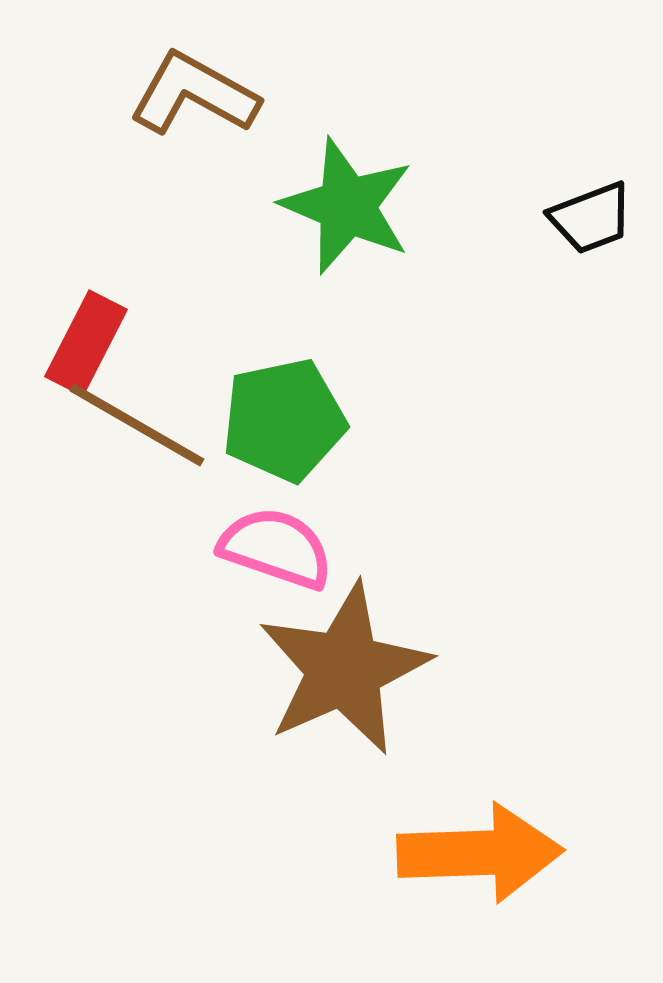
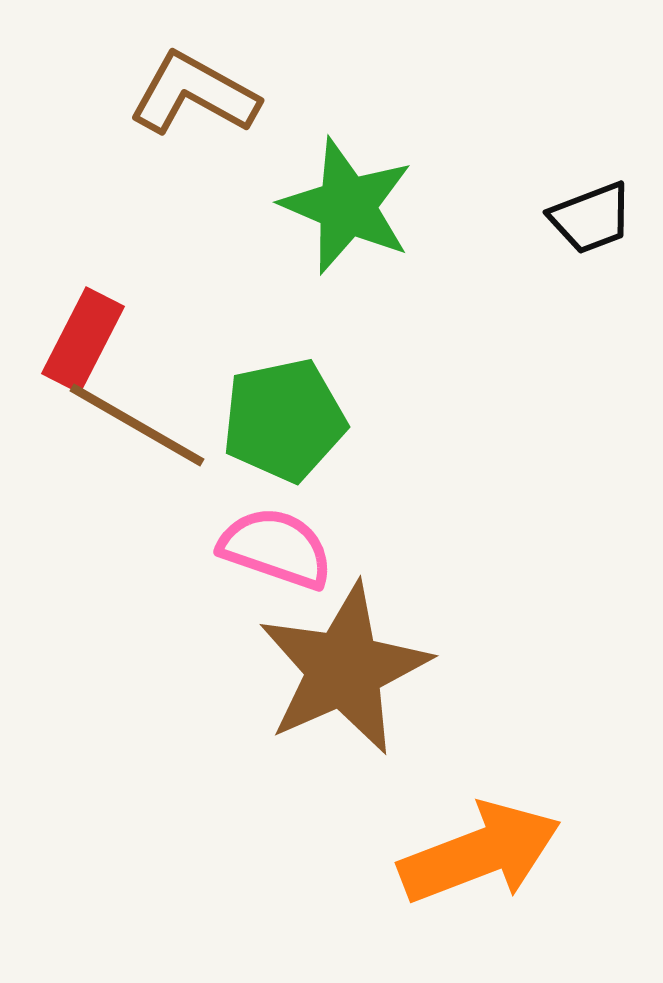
red rectangle: moved 3 px left, 3 px up
orange arrow: rotated 19 degrees counterclockwise
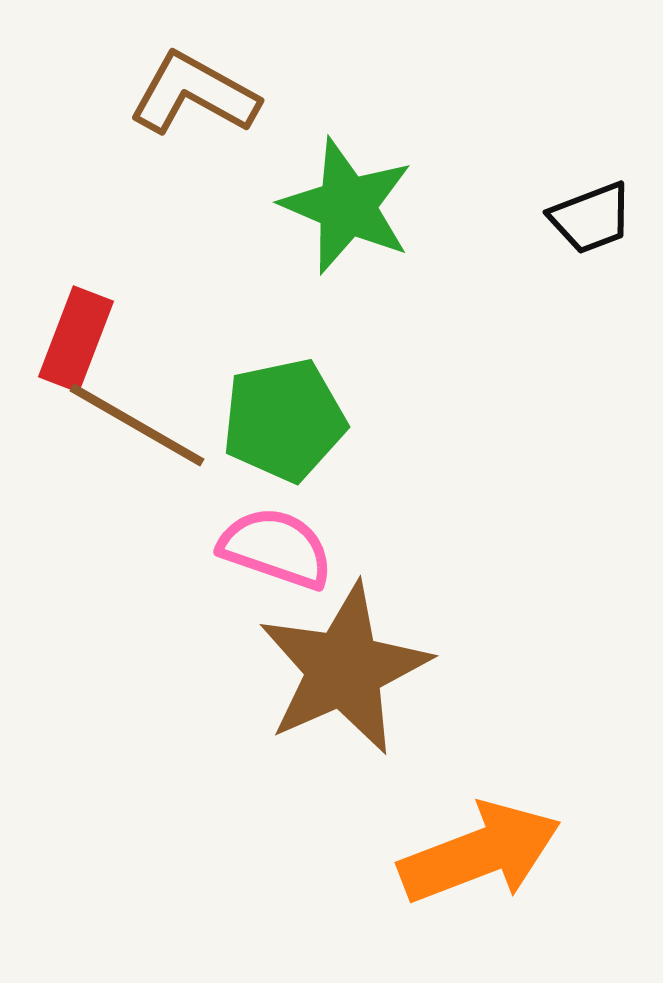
red rectangle: moved 7 px left, 1 px up; rotated 6 degrees counterclockwise
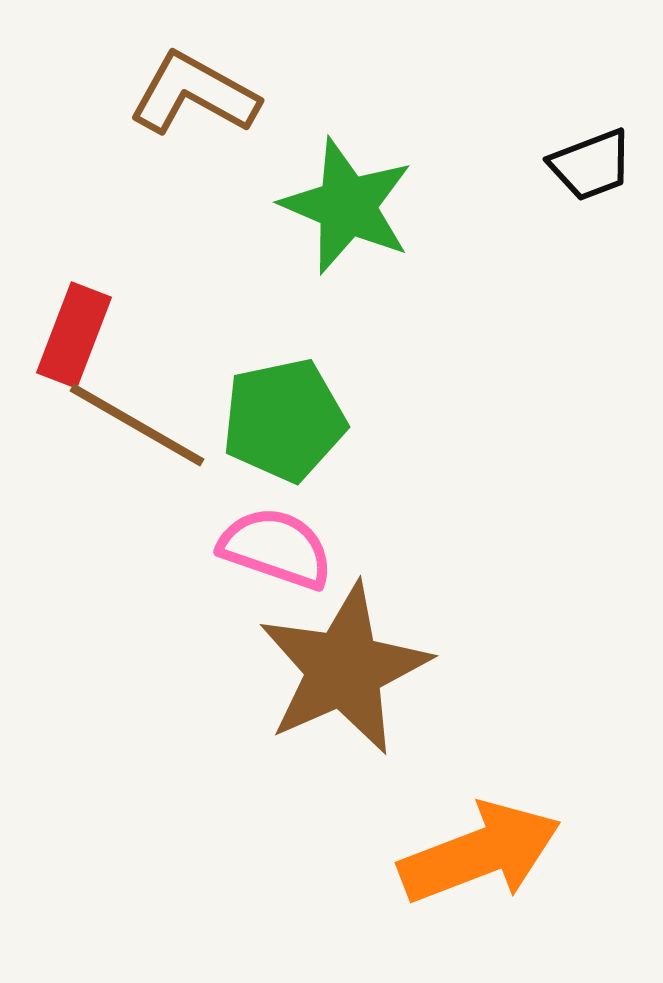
black trapezoid: moved 53 px up
red rectangle: moved 2 px left, 4 px up
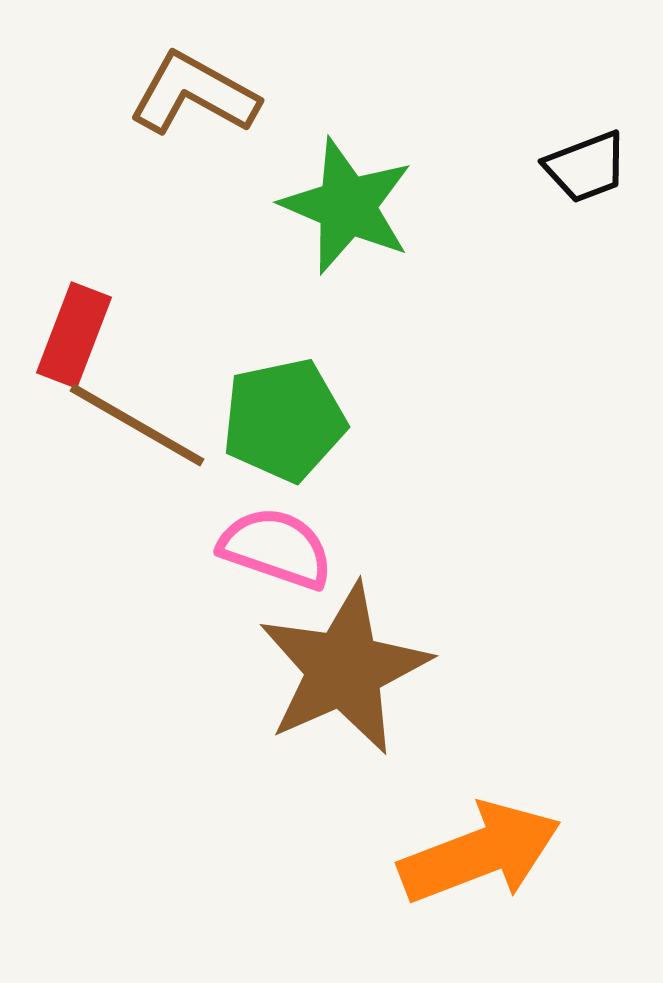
black trapezoid: moved 5 px left, 2 px down
